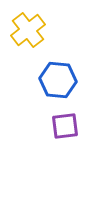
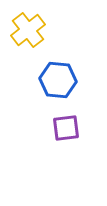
purple square: moved 1 px right, 2 px down
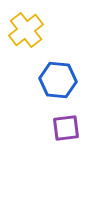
yellow cross: moved 2 px left
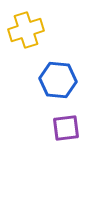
yellow cross: rotated 20 degrees clockwise
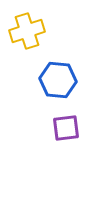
yellow cross: moved 1 px right, 1 px down
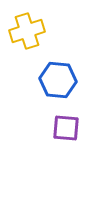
purple square: rotated 12 degrees clockwise
